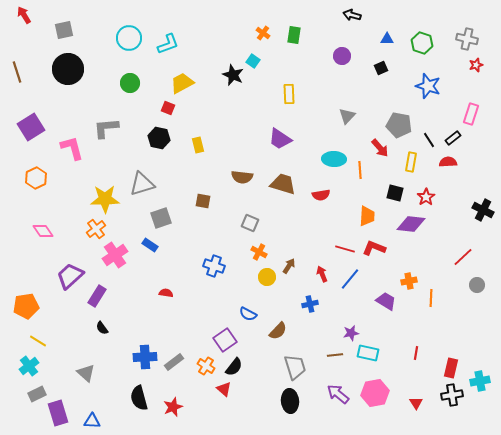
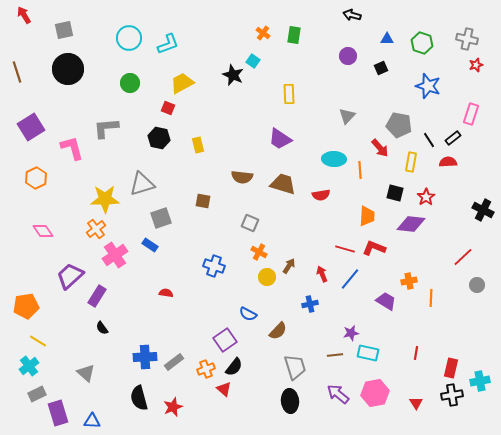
purple circle at (342, 56): moved 6 px right
orange cross at (206, 366): moved 3 px down; rotated 36 degrees clockwise
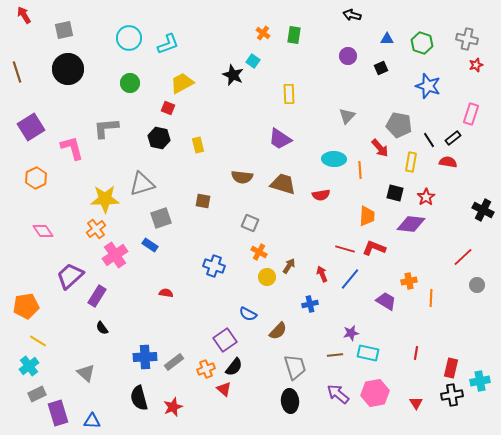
red semicircle at (448, 162): rotated 12 degrees clockwise
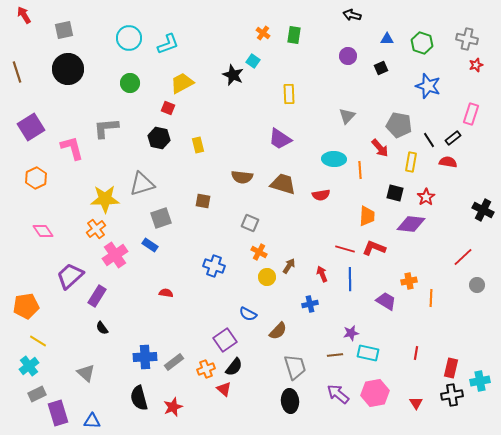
blue line at (350, 279): rotated 40 degrees counterclockwise
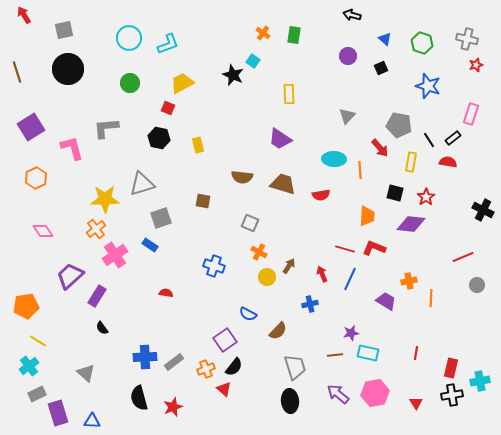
blue triangle at (387, 39): moved 2 px left; rotated 40 degrees clockwise
red line at (463, 257): rotated 20 degrees clockwise
blue line at (350, 279): rotated 25 degrees clockwise
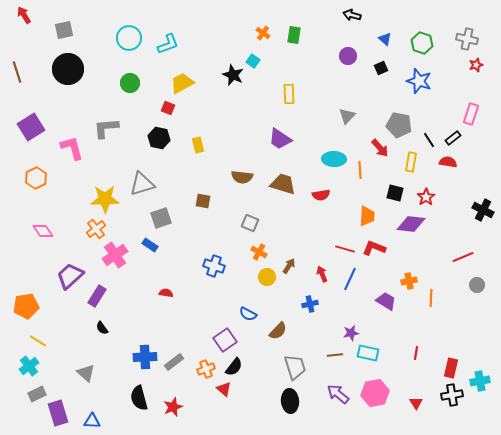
blue star at (428, 86): moved 9 px left, 5 px up
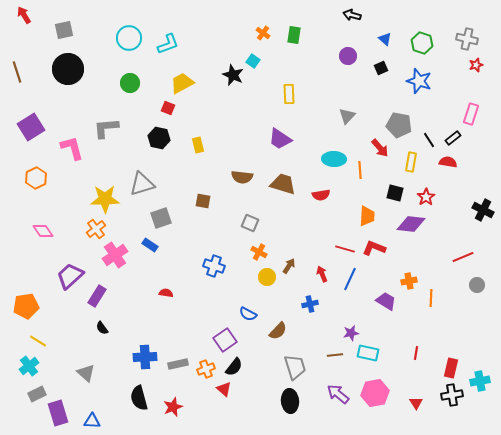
gray rectangle at (174, 362): moved 4 px right, 2 px down; rotated 24 degrees clockwise
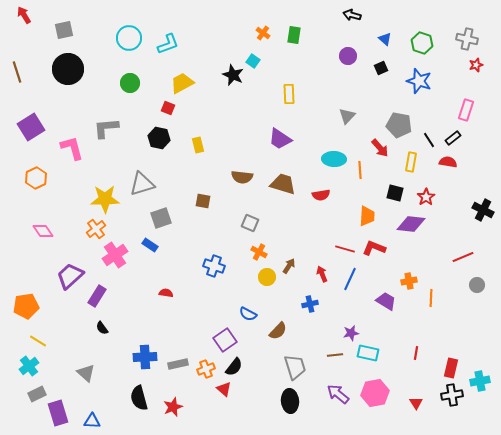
pink rectangle at (471, 114): moved 5 px left, 4 px up
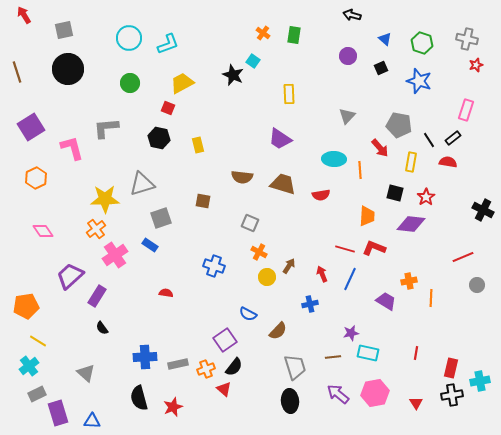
brown line at (335, 355): moved 2 px left, 2 px down
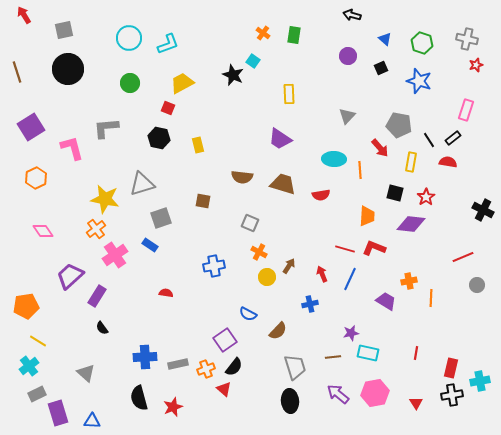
yellow star at (105, 199): rotated 12 degrees clockwise
blue cross at (214, 266): rotated 30 degrees counterclockwise
